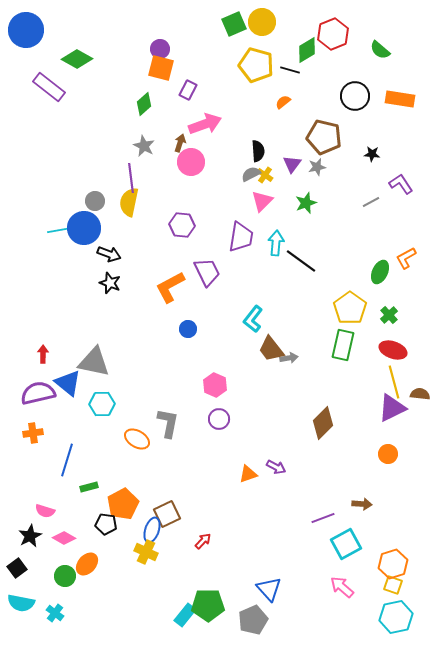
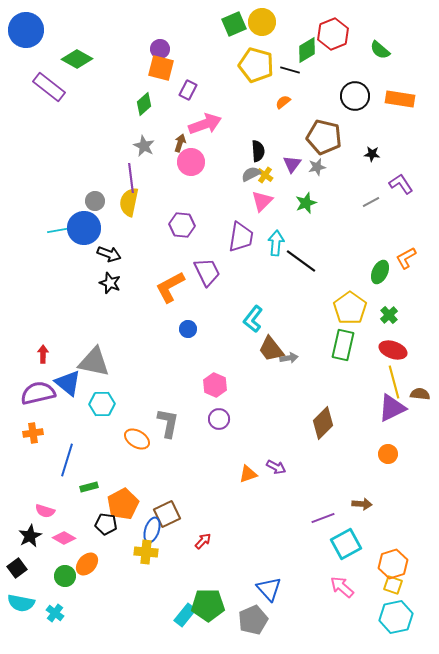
yellow cross at (146, 552): rotated 20 degrees counterclockwise
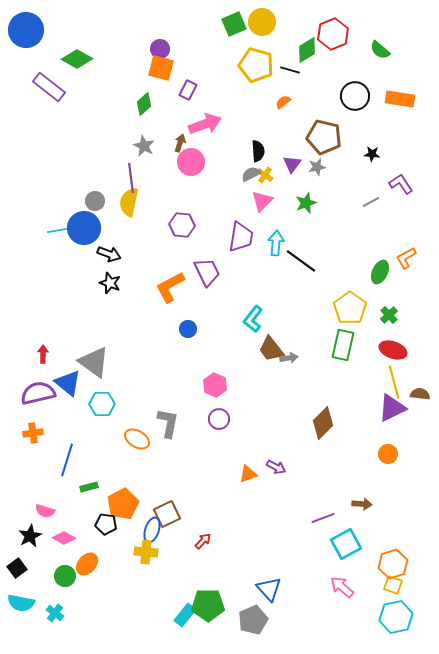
gray triangle at (94, 362): rotated 24 degrees clockwise
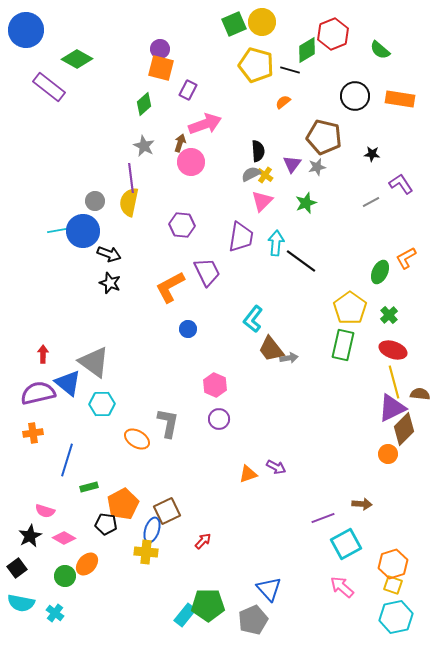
blue circle at (84, 228): moved 1 px left, 3 px down
brown diamond at (323, 423): moved 81 px right, 6 px down
brown square at (167, 514): moved 3 px up
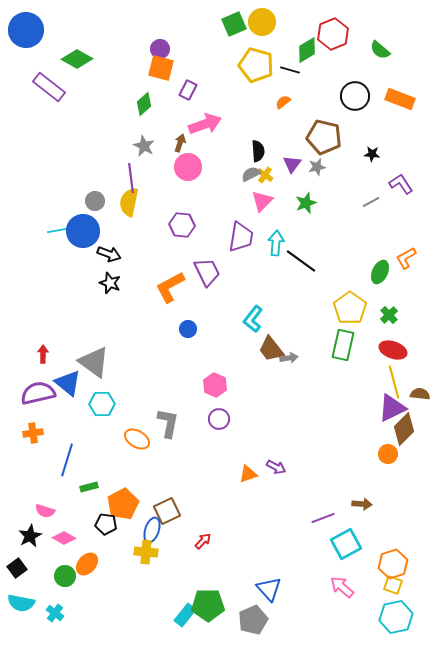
orange rectangle at (400, 99): rotated 12 degrees clockwise
pink circle at (191, 162): moved 3 px left, 5 px down
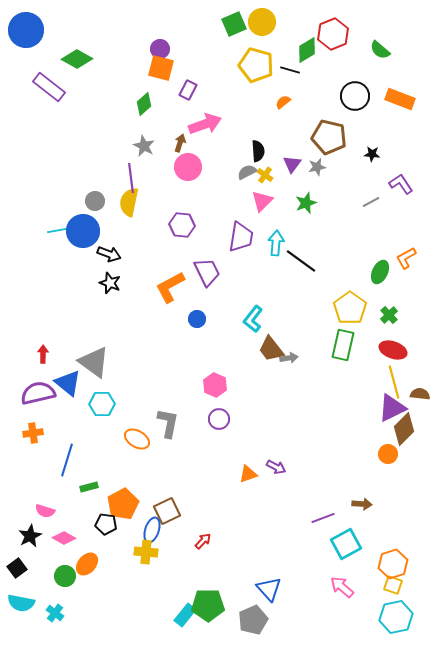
brown pentagon at (324, 137): moved 5 px right
gray semicircle at (251, 174): moved 4 px left, 2 px up
blue circle at (188, 329): moved 9 px right, 10 px up
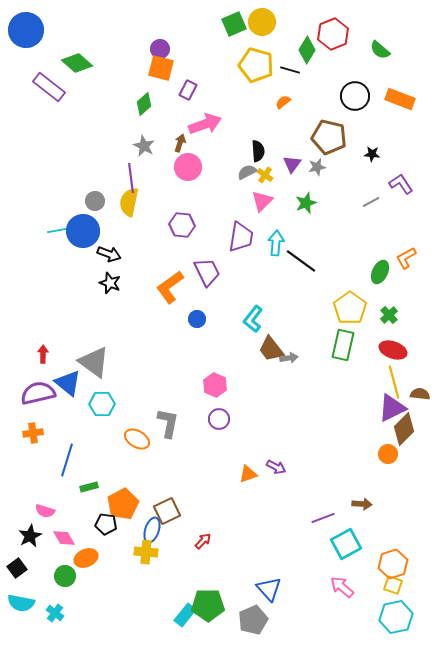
green diamond at (307, 50): rotated 28 degrees counterclockwise
green diamond at (77, 59): moved 4 px down; rotated 12 degrees clockwise
orange L-shape at (170, 287): rotated 8 degrees counterclockwise
pink diamond at (64, 538): rotated 30 degrees clockwise
orange ellipse at (87, 564): moved 1 px left, 6 px up; rotated 25 degrees clockwise
